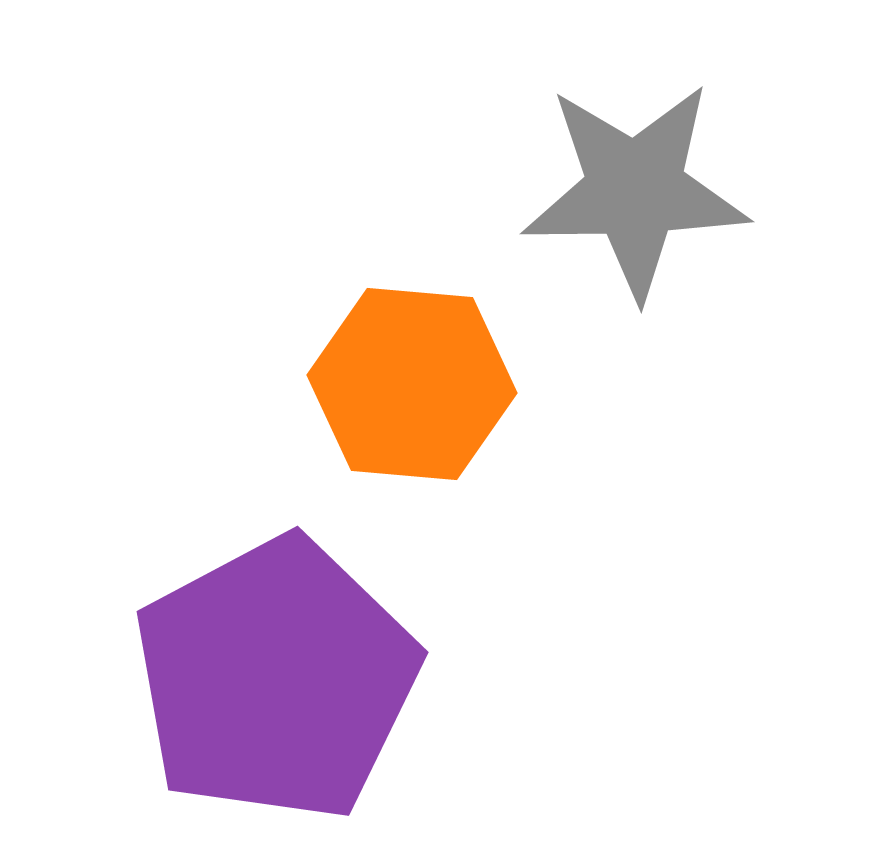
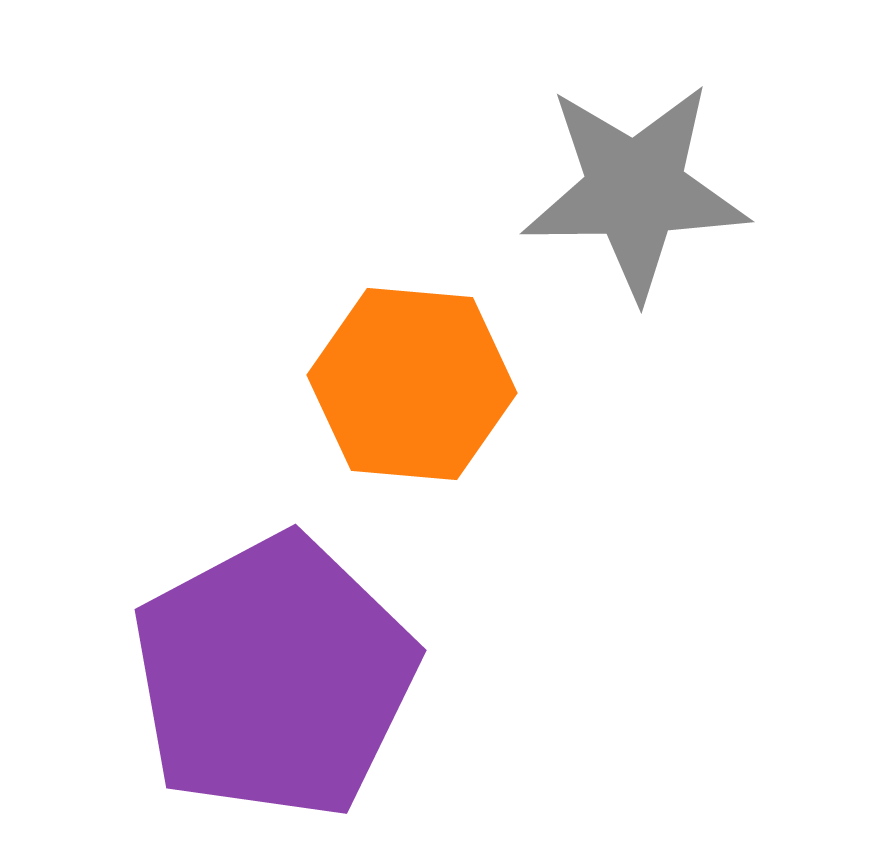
purple pentagon: moved 2 px left, 2 px up
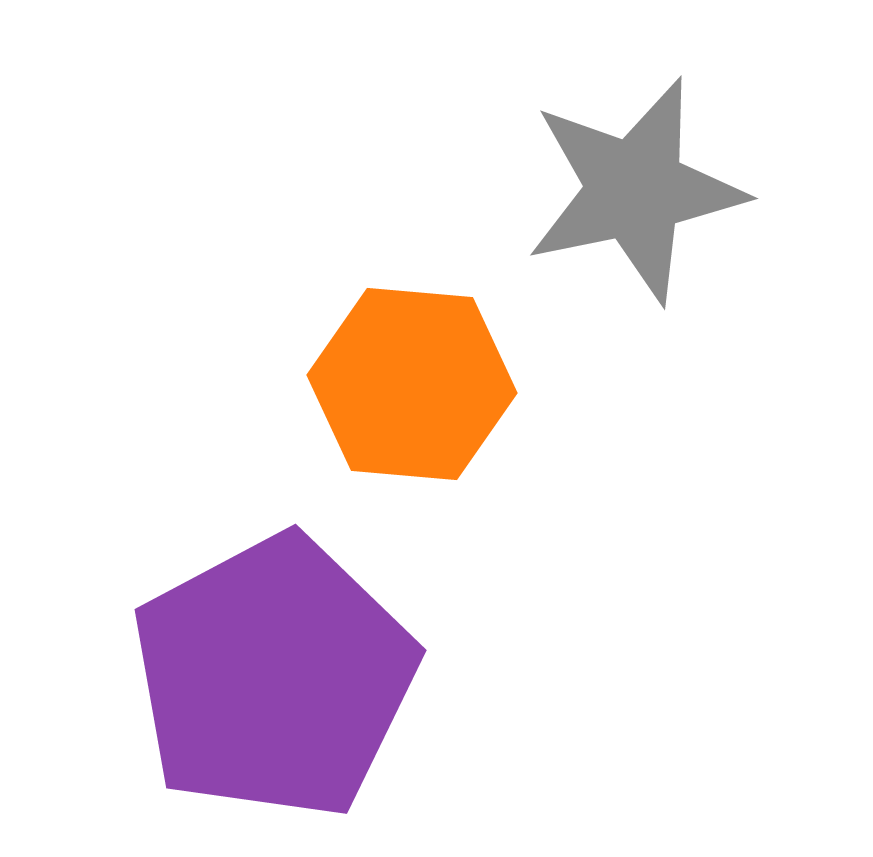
gray star: rotated 11 degrees counterclockwise
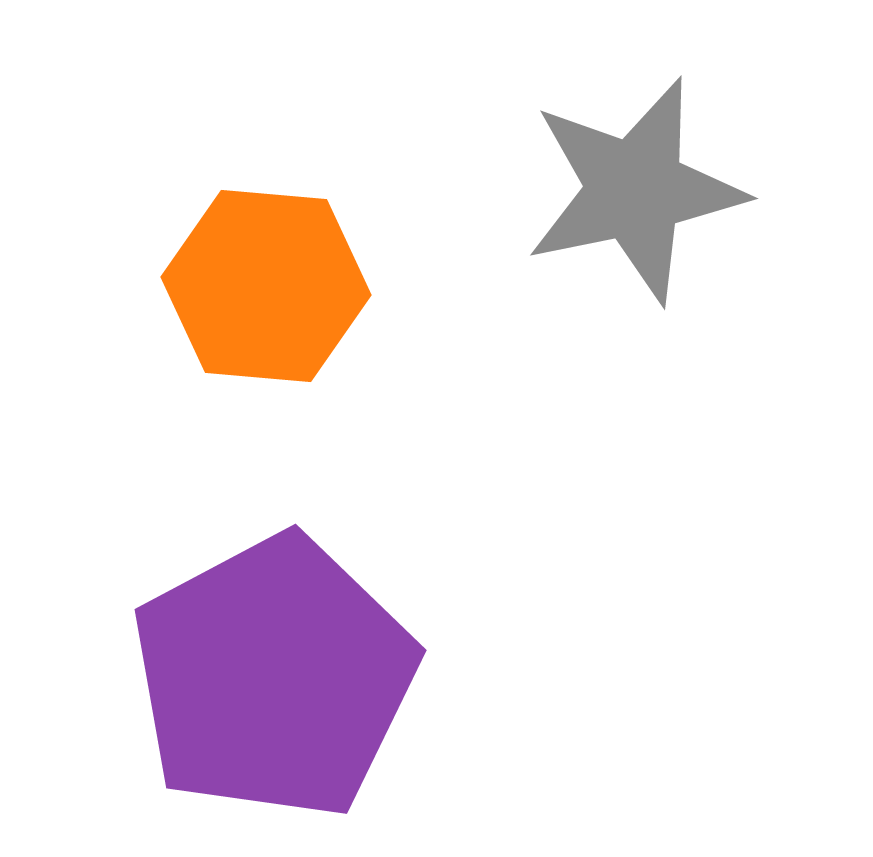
orange hexagon: moved 146 px left, 98 px up
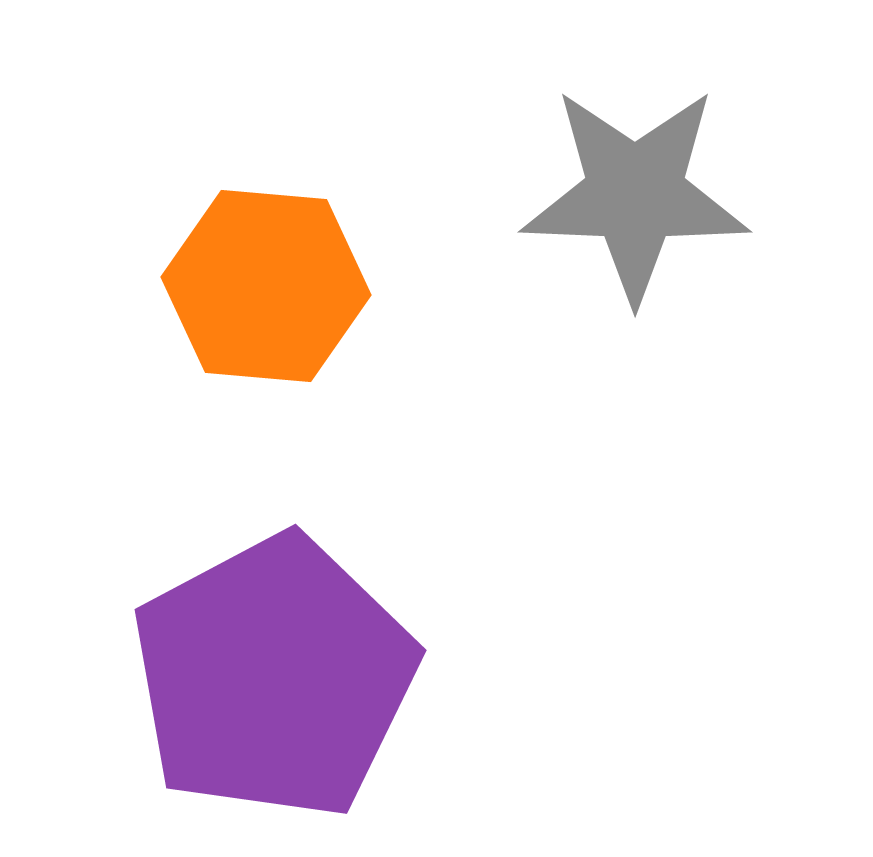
gray star: moved 4 px down; rotated 14 degrees clockwise
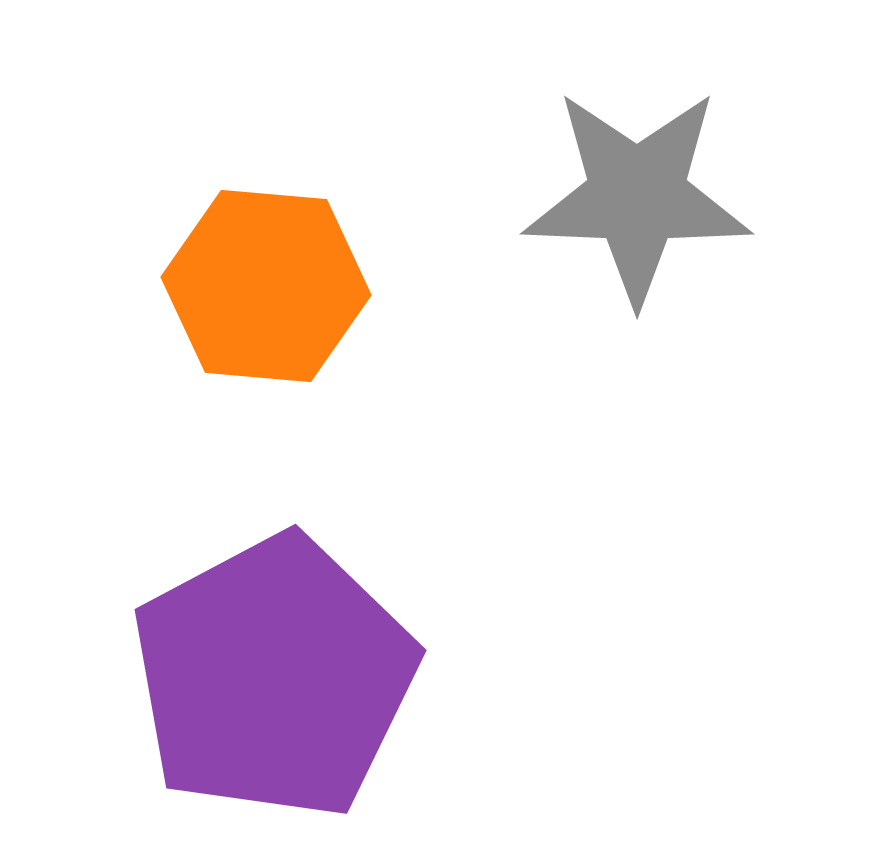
gray star: moved 2 px right, 2 px down
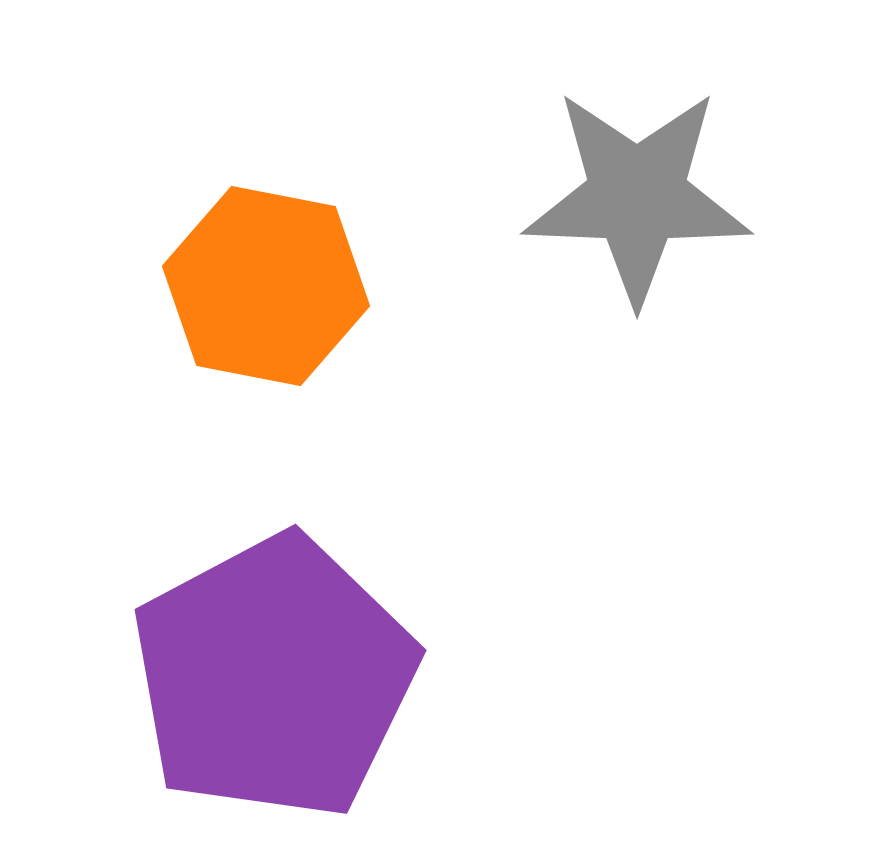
orange hexagon: rotated 6 degrees clockwise
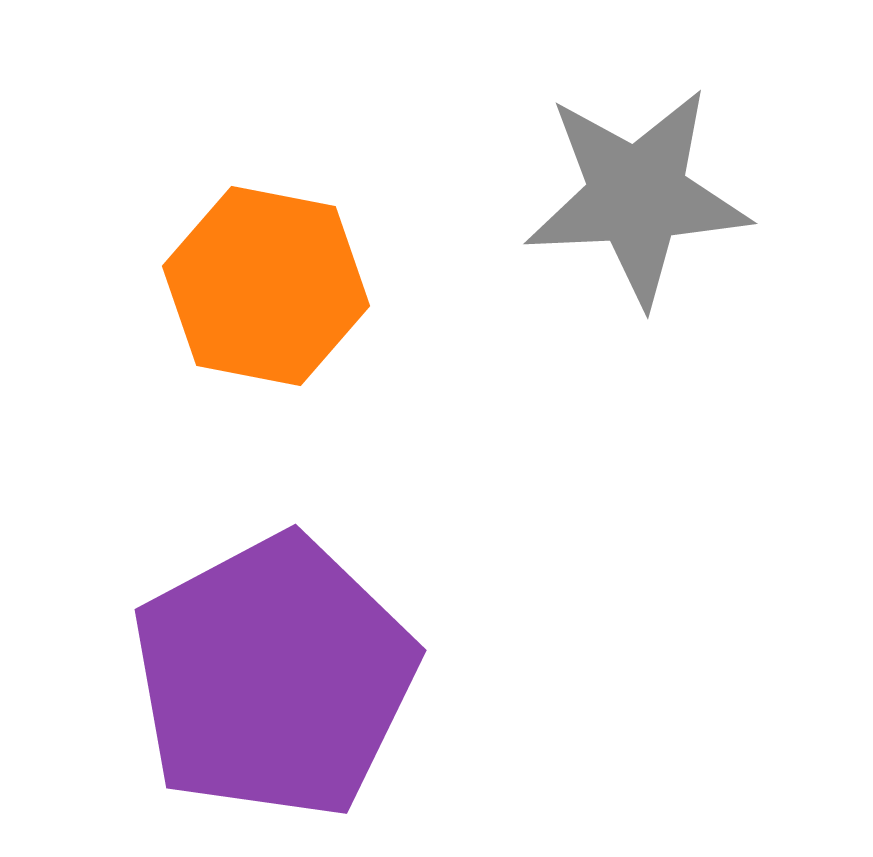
gray star: rotated 5 degrees counterclockwise
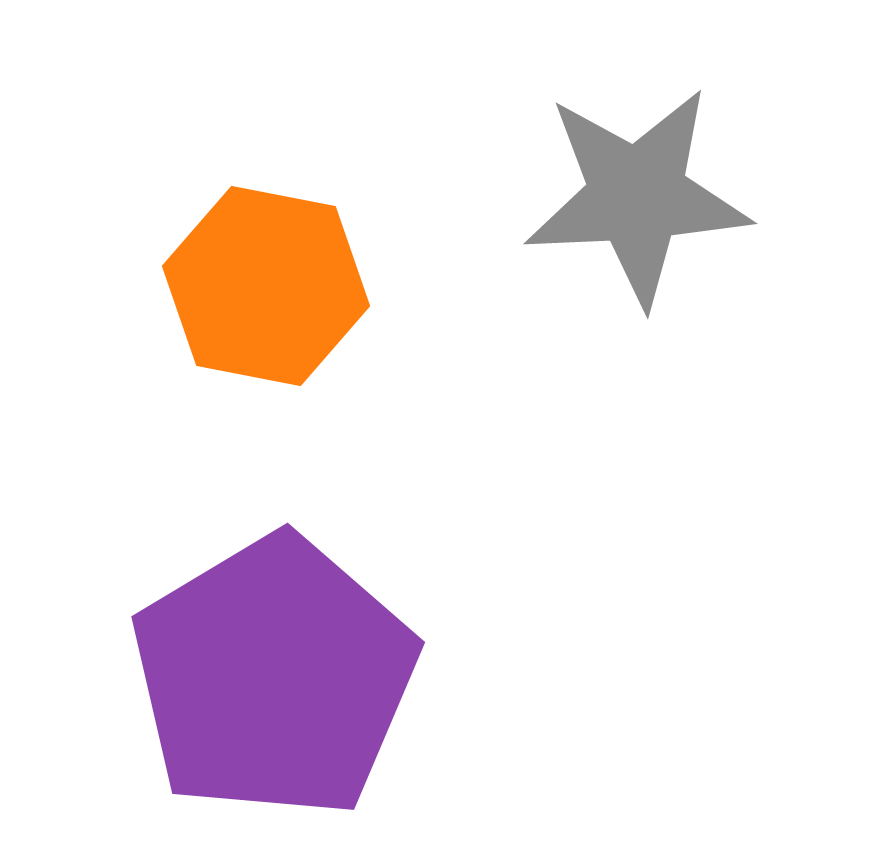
purple pentagon: rotated 3 degrees counterclockwise
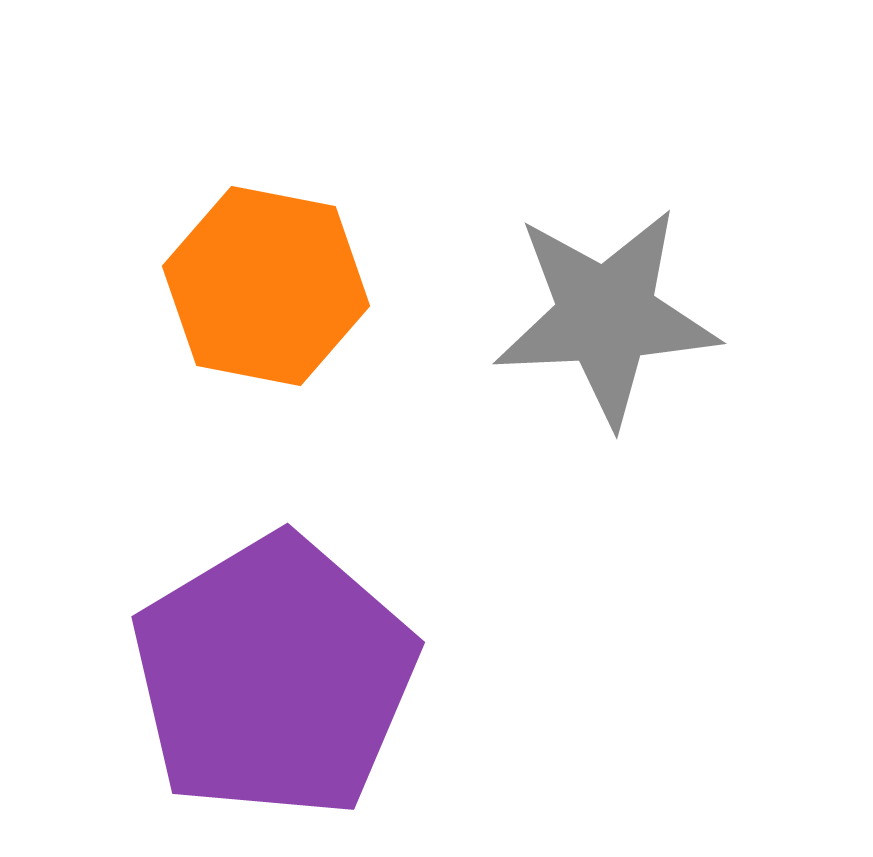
gray star: moved 31 px left, 120 px down
